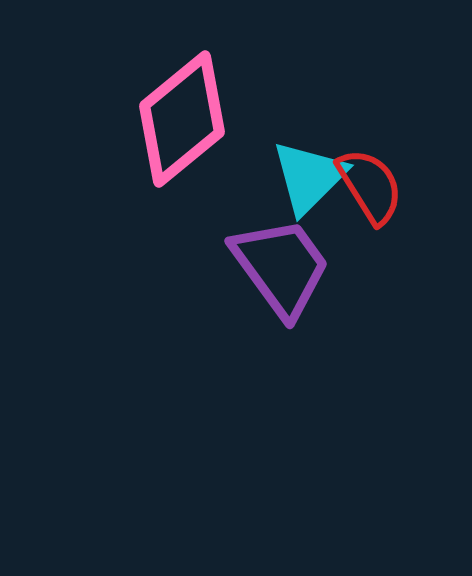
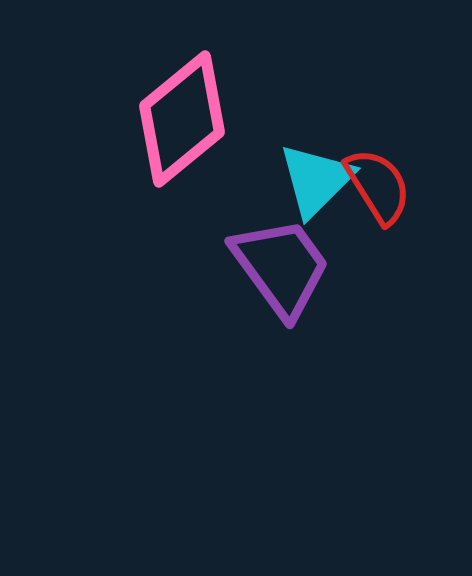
cyan triangle: moved 7 px right, 3 px down
red semicircle: moved 8 px right
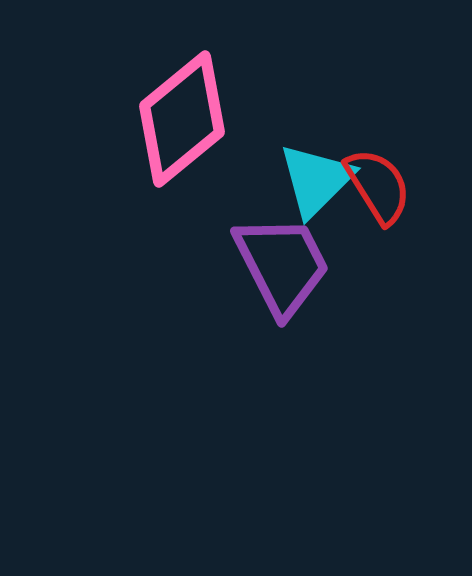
purple trapezoid: moved 1 px right, 2 px up; rotated 9 degrees clockwise
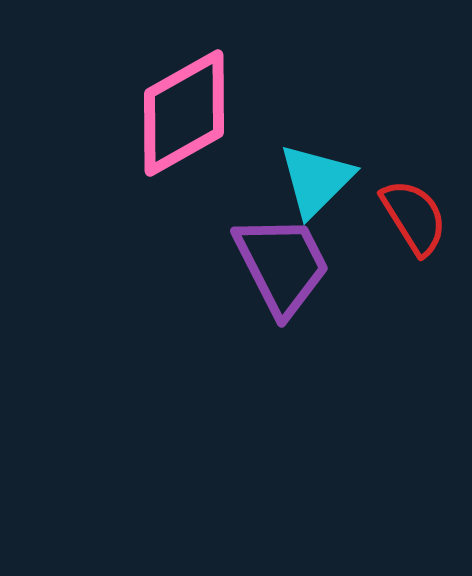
pink diamond: moved 2 px right, 6 px up; rotated 10 degrees clockwise
red semicircle: moved 36 px right, 31 px down
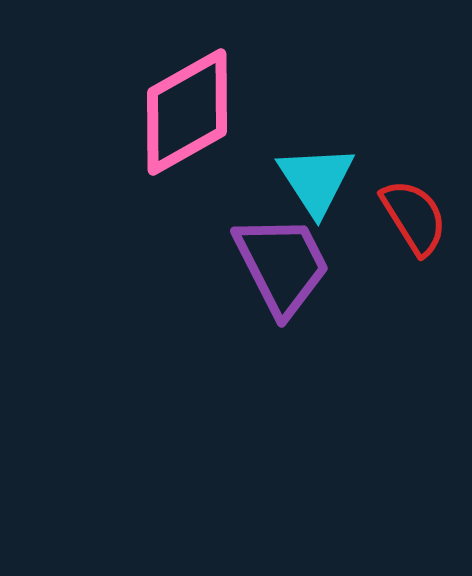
pink diamond: moved 3 px right, 1 px up
cyan triangle: rotated 18 degrees counterclockwise
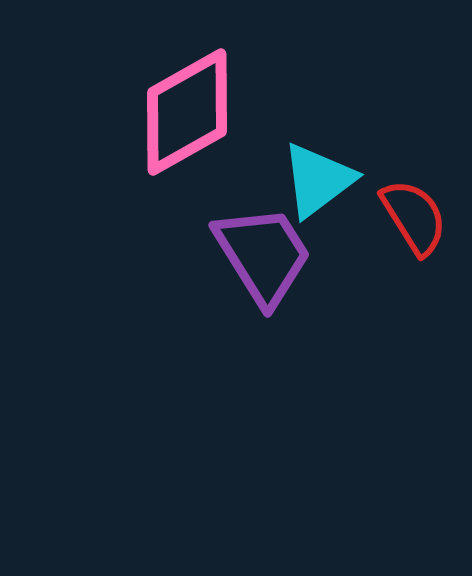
cyan triangle: moved 2 px right; rotated 26 degrees clockwise
purple trapezoid: moved 19 px left, 10 px up; rotated 5 degrees counterclockwise
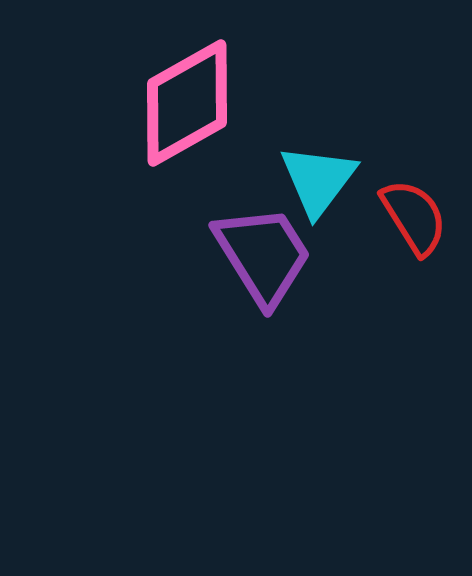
pink diamond: moved 9 px up
cyan triangle: rotated 16 degrees counterclockwise
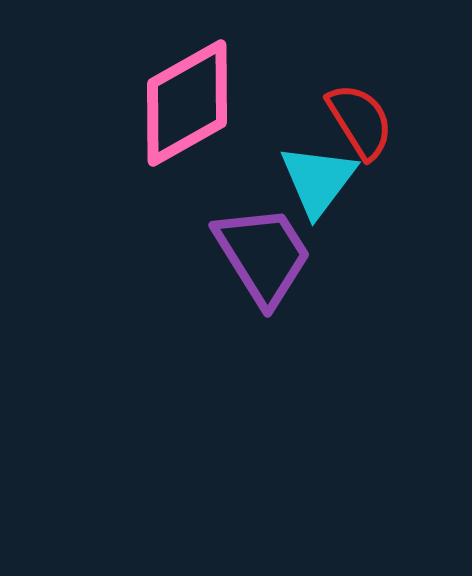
red semicircle: moved 54 px left, 96 px up
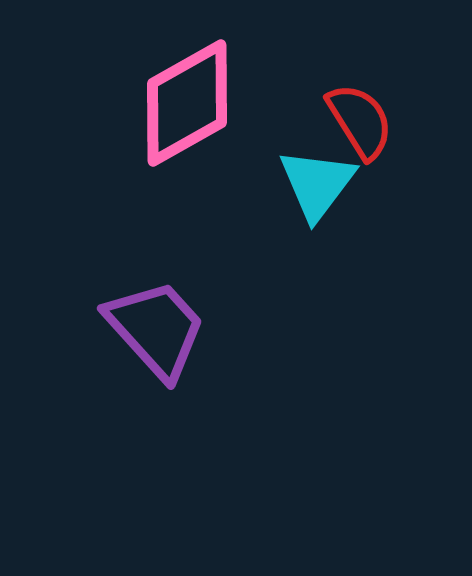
cyan triangle: moved 1 px left, 4 px down
purple trapezoid: moved 107 px left, 74 px down; rotated 10 degrees counterclockwise
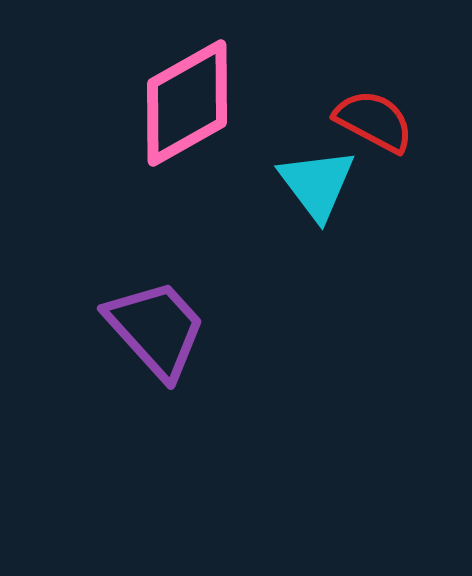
red semicircle: moved 14 px right; rotated 30 degrees counterclockwise
cyan triangle: rotated 14 degrees counterclockwise
